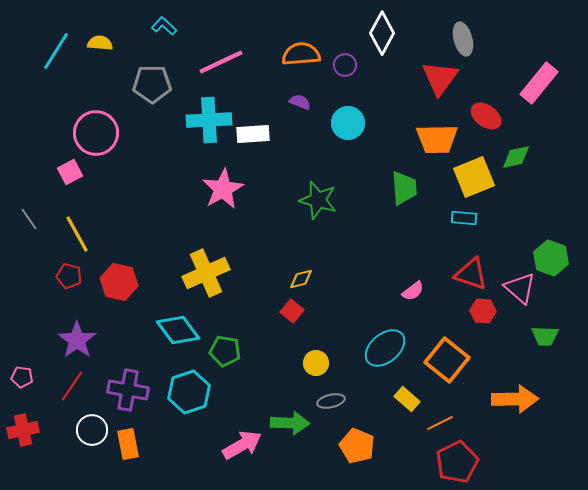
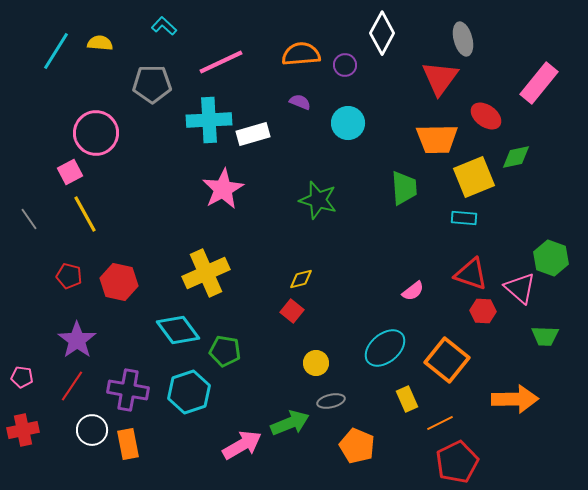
white rectangle at (253, 134): rotated 12 degrees counterclockwise
yellow line at (77, 234): moved 8 px right, 20 px up
yellow rectangle at (407, 399): rotated 25 degrees clockwise
green arrow at (290, 423): rotated 24 degrees counterclockwise
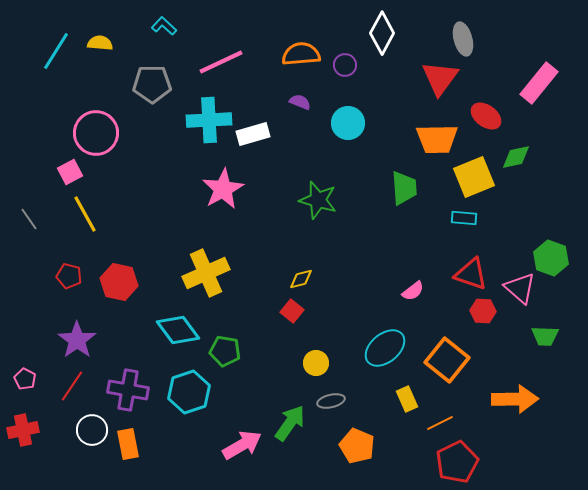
pink pentagon at (22, 377): moved 3 px right, 2 px down; rotated 20 degrees clockwise
green arrow at (290, 423): rotated 33 degrees counterclockwise
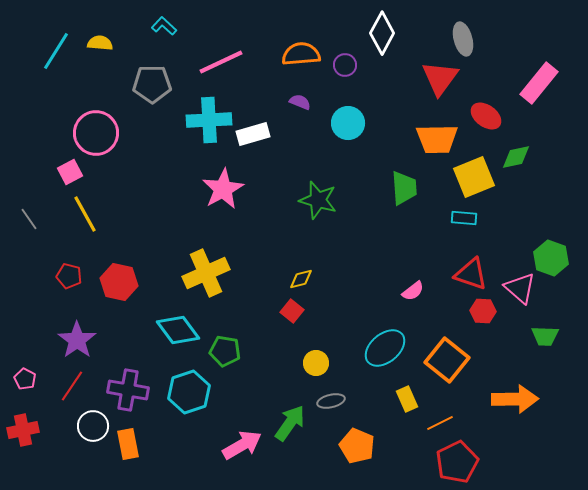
white circle at (92, 430): moved 1 px right, 4 px up
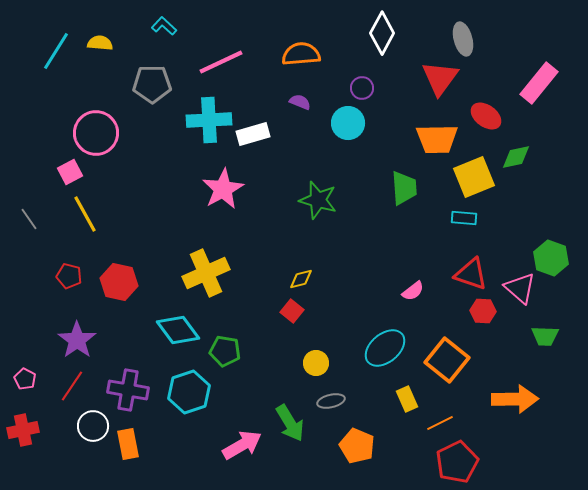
purple circle at (345, 65): moved 17 px right, 23 px down
green arrow at (290, 423): rotated 114 degrees clockwise
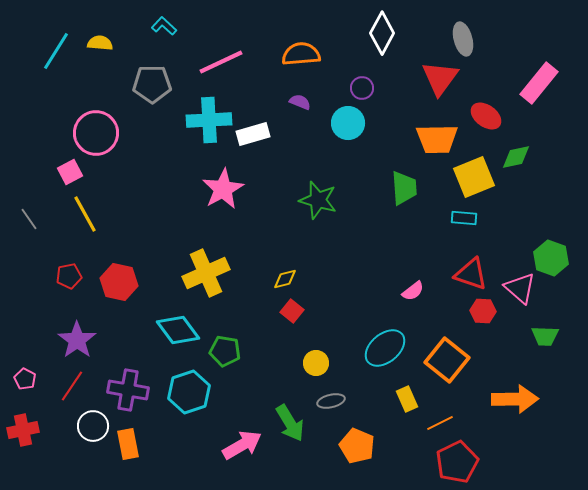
red pentagon at (69, 276): rotated 25 degrees counterclockwise
yellow diamond at (301, 279): moved 16 px left
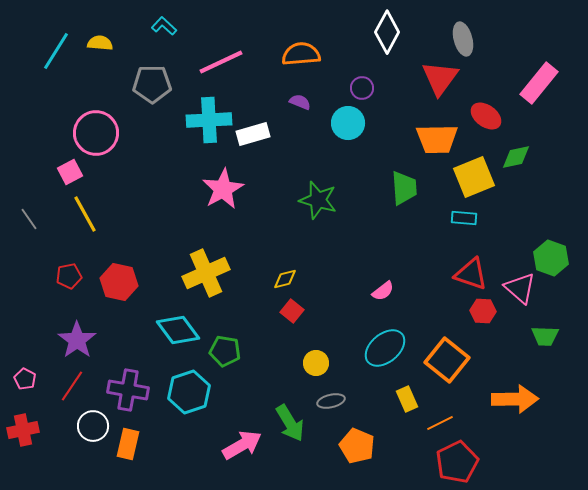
white diamond at (382, 33): moved 5 px right, 1 px up
pink semicircle at (413, 291): moved 30 px left
orange rectangle at (128, 444): rotated 24 degrees clockwise
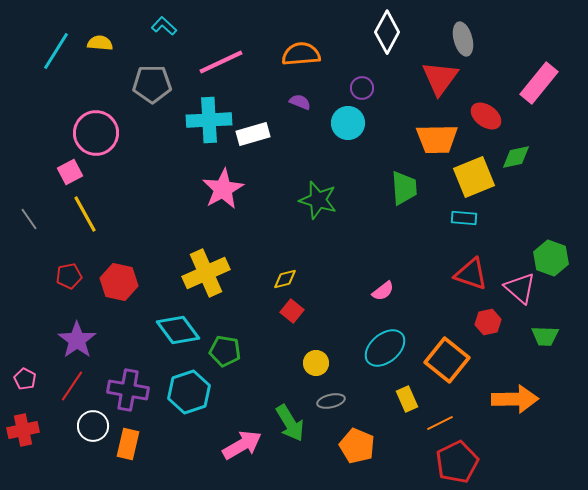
red hexagon at (483, 311): moved 5 px right, 11 px down; rotated 15 degrees counterclockwise
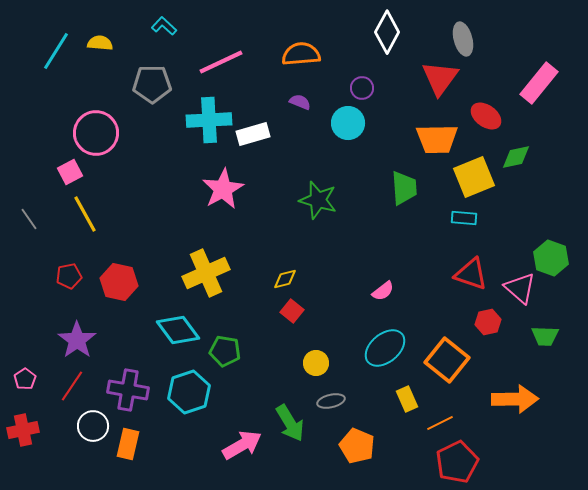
pink pentagon at (25, 379): rotated 10 degrees clockwise
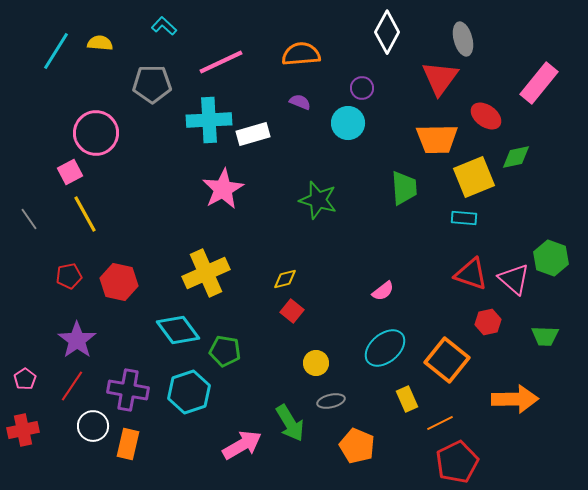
pink triangle at (520, 288): moved 6 px left, 9 px up
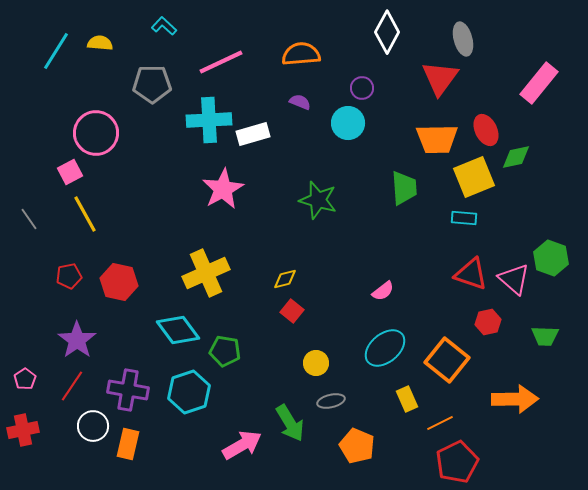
red ellipse at (486, 116): moved 14 px down; rotated 28 degrees clockwise
